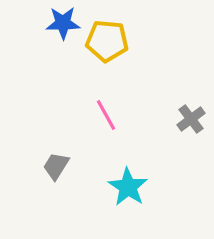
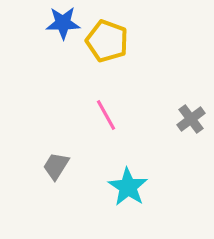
yellow pentagon: rotated 15 degrees clockwise
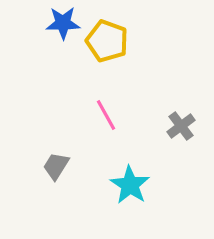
gray cross: moved 10 px left, 7 px down
cyan star: moved 2 px right, 2 px up
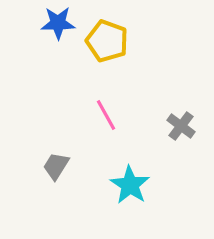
blue star: moved 5 px left
gray cross: rotated 16 degrees counterclockwise
